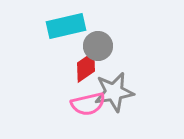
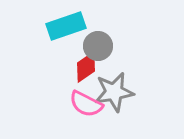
cyan rectangle: rotated 6 degrees counterclockwise
pink semicircle: moved 2 px left; rotated 40 degrees clockwise
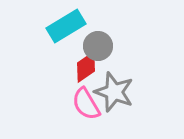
cyan rectangle: rotated 12 degrees counterclockwise
gray star: rotated 30 degrees clockwise
pink semicircle: rotated 32 degrees clockwise
